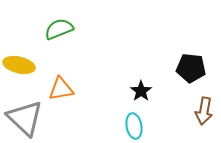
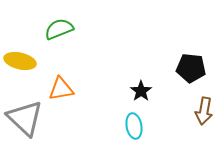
yellow ellipse: moved 1 px right, 4 px up
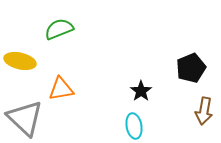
black pentagon: rotated 28 degrees counterclockwise
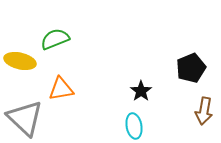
green semicircle: moved 4 px left, 10 px down
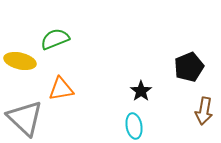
black pentagon: moved 2 px left, 1 px up
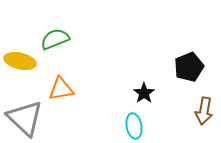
black star: moved 3 px right, 2 px down
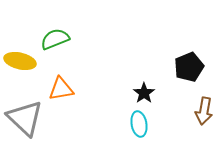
cyan ellipse: moved 5 px right, 2 px up
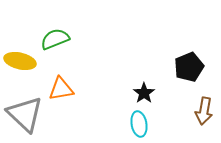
gray triangle: moved 4 px up
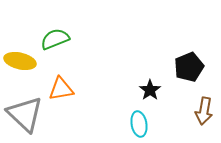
black star: moved 6 px right, 3 px up
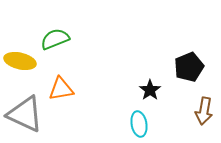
gray triangle: rotated 18 degrees counterclockwise
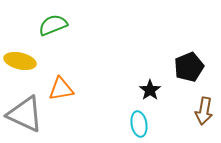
green semicircle: moved 2 px left, 14 px up
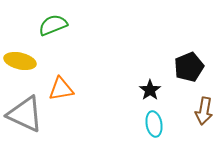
cyan ellipse: moved 15 px right
